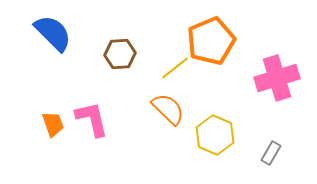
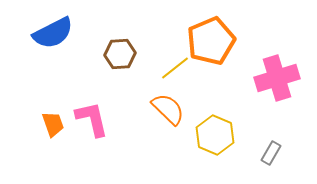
blue semicircle: rotated 108 degrees clockwise
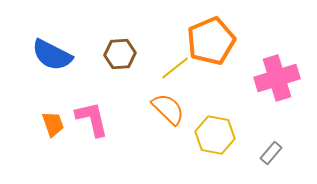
blue semicircle: moved 1 px left, 22 px down; rotated 54 degrees clockwise
yellow hexagon: rotated 12 degrees counterclockwise
gray rectangle: rotated 10 degrees clockwise
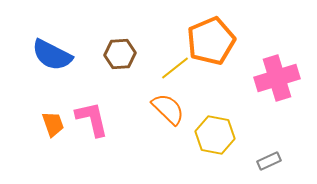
gray rectangle: moved 2 px left, 8 px down; rotated 25 degrees clockwise
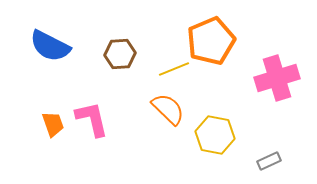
blue semicircle: moved 2 px left, 9 px up
yellow line: moved 1 px left, 1 px down; rotated 16 degrees clockwise
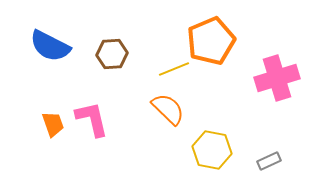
brown hexagon: moved 8 px left
yellow hexagon: moved 3 px left, 15 px down
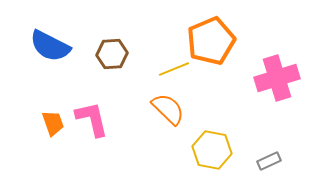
orange trapezoid: moved 1 px up
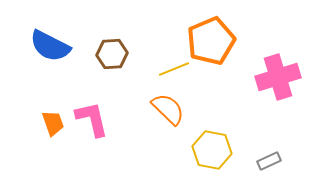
pink cross: moved 1 px right, 1 px up
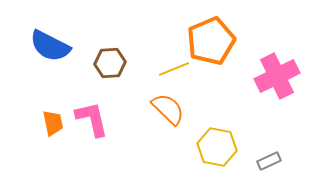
brown hexagon: moved 2 px left, 9 px down
pink cross: moved 1 px left, 1 px up; rotated 9 degrees counterclockwise
orange trapezoid: rotated 8 degrees clockwise
yellow hexagon: moved 5 px right, 3 px up
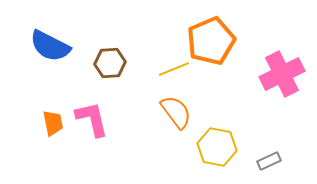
pink cross: moved 5 px right, 2 px up
orange semicircle: moved 8 px right, 3 px down; rotated 9 degrees clockwise
